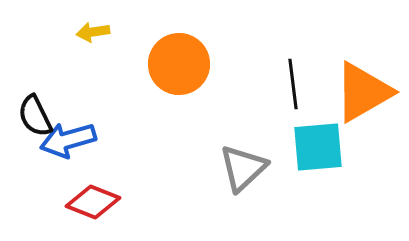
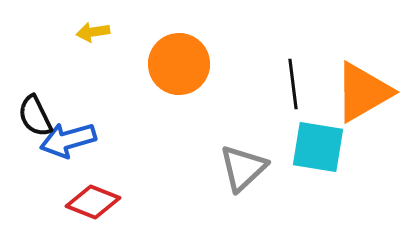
cyan square: rotated 14 degrees clockwise
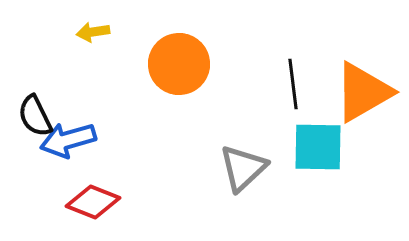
cyan square: rotated 8 degrees counterclockwise
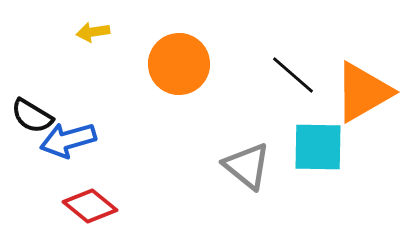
black line: moved 9 px up; rotated 42 degrees counterclockwise
black semicircle: moved 3 px left; rotated 33 degrees counterclockwise
gray triangle: moved 4 px right, 2 px up; rotated 38 degrees counterclockwise
red diamond: moved 3 px left, 4 px down; rotated 18 degrees clockwise
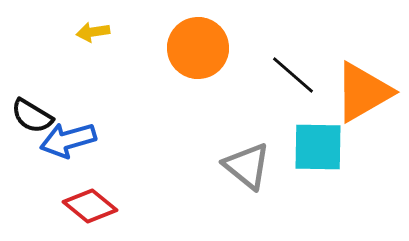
orange circle: moved 19 px right, 16 px up
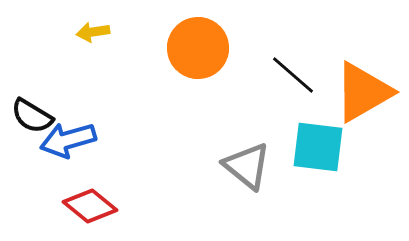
cyan square: rotated 6 degrees clockwise
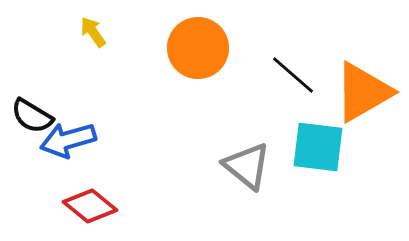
yellow arrow: rotated 64 degrees clockwise
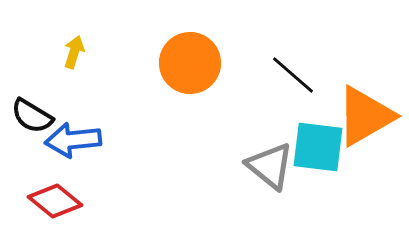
yellow arrow: moved 19 px left, 20 px down; rotated 52 degrees clockwise
orange circle: moved 8 px left, 15 px down
orange triangle: moved 2 px right, 24 px down
blue arrow: moved 5 px right; rotated 10 degrees clockwise
gray triangle: moved 23 px right
red diamond: moved 35 px left, 5 px up
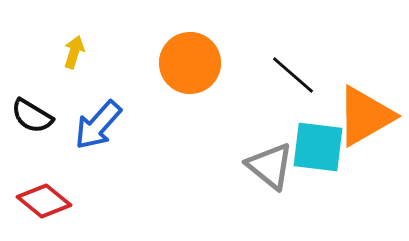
blue arrow: moved 25 px right, 15 px up; rotated 42 degrees counterclockwise
red diamond: moved 11 px left
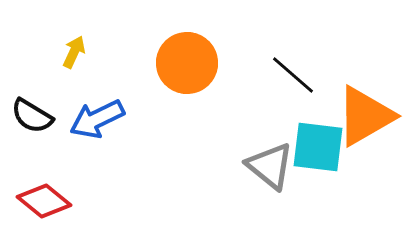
yellow arrow: rotated 8 degrees clockwise
orange circle: moved 3 px left
blue arrow: moved 1 px left, 6 px up; rotated 22 degrees clockwise
